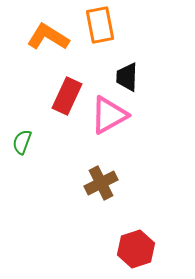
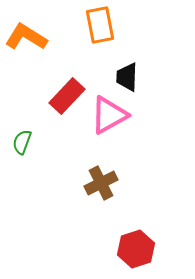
orange L-shape: moved 22 px left
red rectangle: rotated 18 degrees clockwise
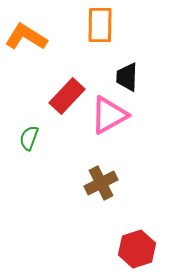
orange rectangle: rotated 12 degrees clockwise
green semicircle: moved 7 px right, 4 px up
red hexagon: moved 1 px right
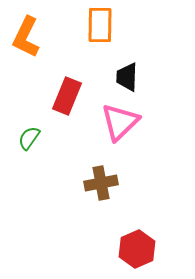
orange L-shape: rotated 96 degrees counterclockwise
red rectangle: rotated 21 degrees counterclockwise
pink triangle: moved 11 px right, 7 px down; rotated 15 degrees counterclockwise
green semicircle: rotated 15 degrees clockwise
brown cross: rotated 16 degrees clockwise
red hexagon: rotated 6 degrees counterclockwise
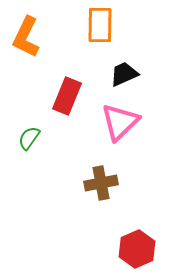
black trapezoid: moved 3 px left, 3 px up; rotated 64 degrees clockwise
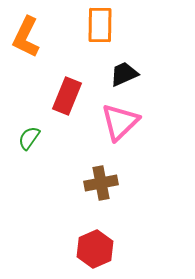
red hexagon: moved 42 px left
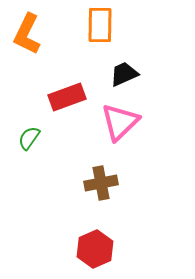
orange L-shape: moved 1 px right, 3 px up
red rectangle: moved 1 px down; rotated 48 degrees clockwise
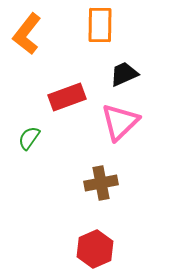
orange L-shape: rotated 12 degrees clockwise
